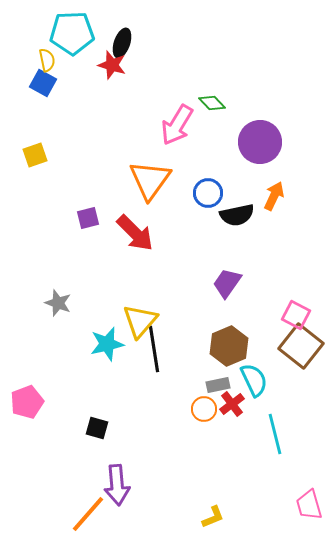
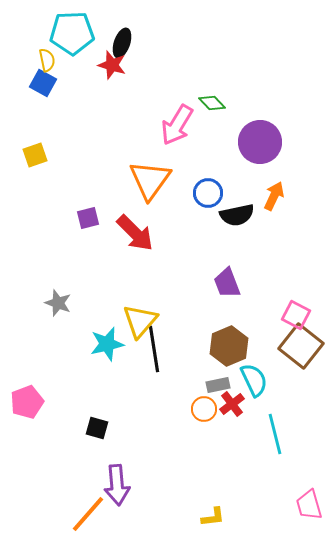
purple trapezoid: rotated 56 degrees counterclockwise
yellow L-shape: rotated 15 degrees clockwise
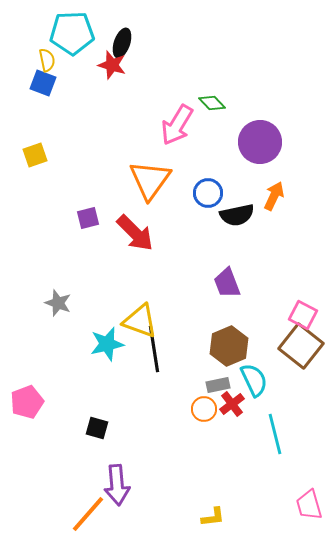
blue square: rotated 8 degrees counterclockwise
pink square: moved 7 px right
yellow triangle: rotated 51 degrees counterclockwise
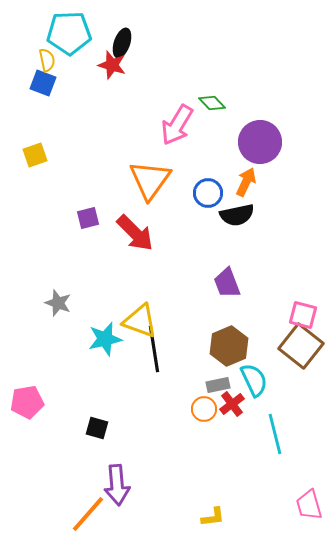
cyan pentagon: moved 3 px left
orange arrow: moved 28 px left, 14 px up
pink square: rotated 12 degrees counterclockwise
cyan star: moved 2 px left, 5 px up
pink pentagon: rotated 12 degrees clockwise
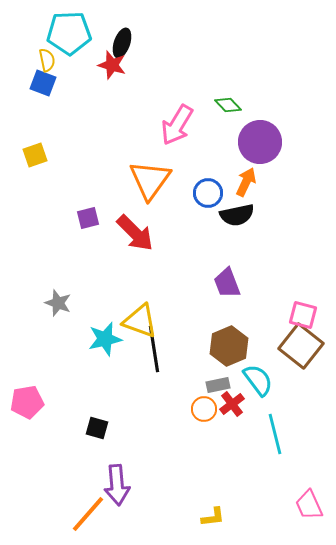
green diamond: moved 16 px right, 2 px down
cyan semicircle: moved 4 px right; rotated 12 degrees counterclockwise
pink trapezoid: rotated 8 degrees counterclockwise
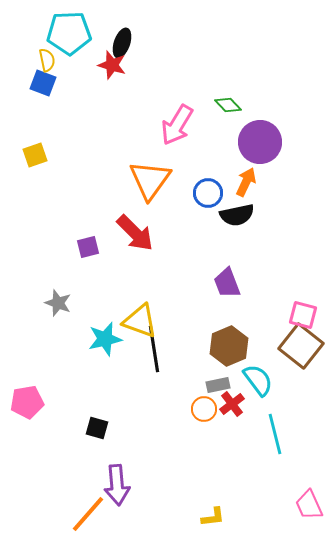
purple square: moved 29 px down
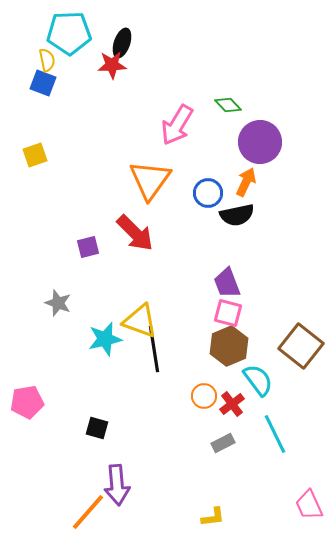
red star: rotated 20 degrees counterclockwise
pink square: moved 75 px left, 2 px up
gray rectangle: moved 5 px right, 58 px down; rotated 15 degrees counterclockwise
orange circle: moved 13 px up
cyan line: rotated 12 degrees counterclockwise
orange line: moved 2 px up
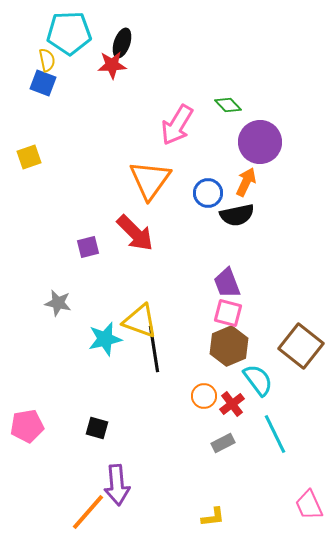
yellow square: moved 6 px left, 2 px down
gray star: rotated 8 degrees counterclockwise
pink pentagon: moved 24 px down
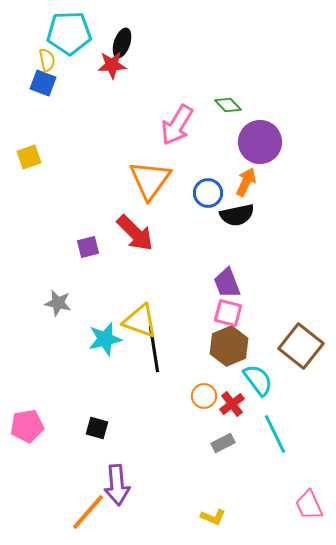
yellow L-shape: rotated 30 degrees clockwise
